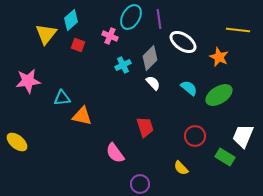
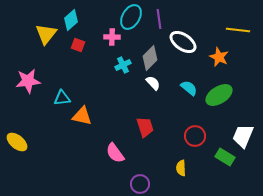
pink cross: moved 2 px right, 1 px down; rotated 21 degrees counterclockwise
yellow semicircle: rotated 42 degrees clockwise
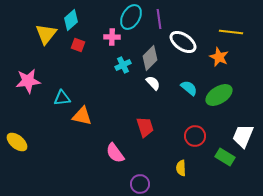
yellow line: moved 7 px left, 2 px down
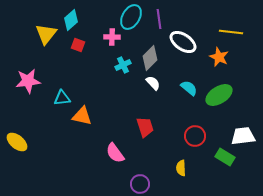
white trapezoid: rotated 60 degrees clockwise
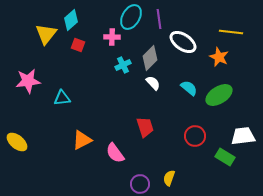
orange triangle: moved 24 px down; rotated 40 degrees counterclockwise
yellow semicircle: moved 12 px left, 10 px down; rotated 21 degrees clockwise
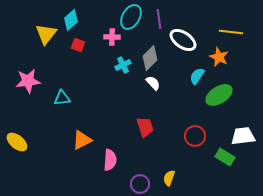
white ellipse: moved 2 px up
cyan semicircle: moved 8 px right, 12 px up; rotated 96 degrees counterclockwise
pink semicircle: moved 5 px left, 7 px down; rotated 140 degrees counterclockwise
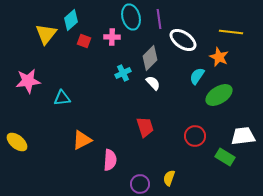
cyan ellipse: rotated 45 degrees counterclockwise
red square: moved 6 px right, 4 px up
cyan cross: moved 8 px down
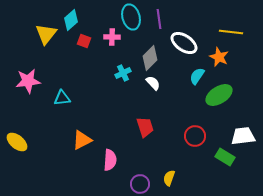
white ellipse: moved 1 px right, 3 px down
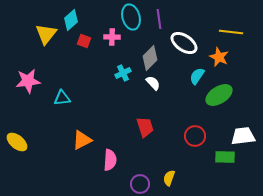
green rectangle: rotated 30 degrees counterclockwise
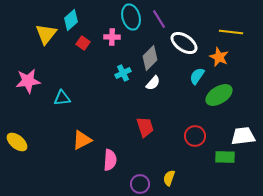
purple line: rotated 24 degrees counterclockwise
red square: moved 1 px left, 2 px down; rotated 16 degrees clockwise
white semicircle: rotated 84 degrees clockwise
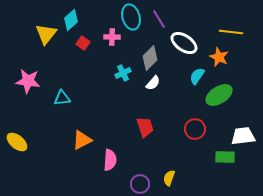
pink star: rotated 15 degrees clockwise
red circle: moved 7 px up
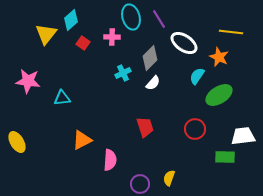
yellow ellipse: rotated 20 degrees clockwise
